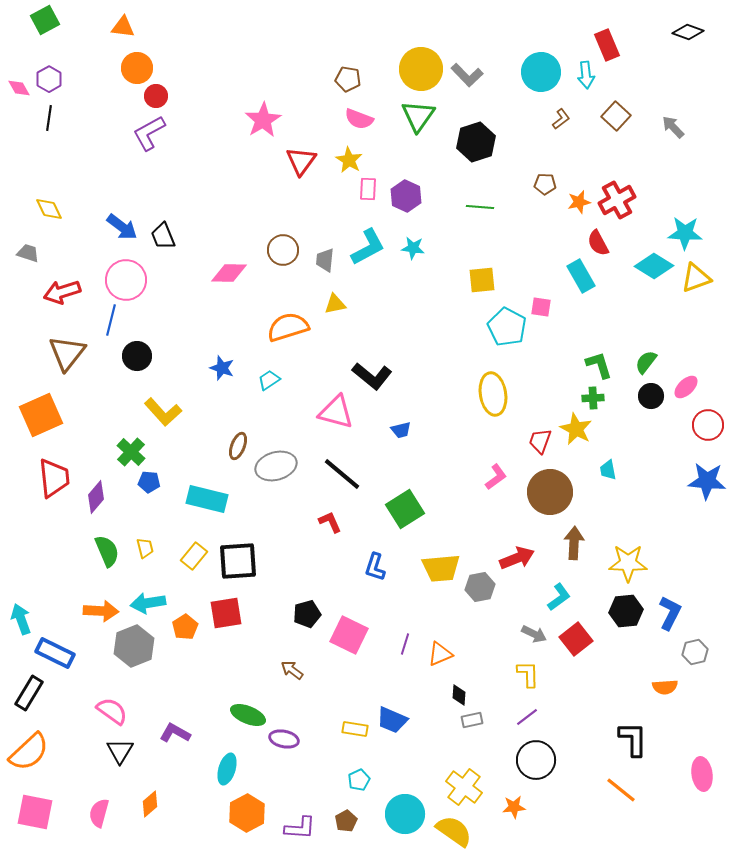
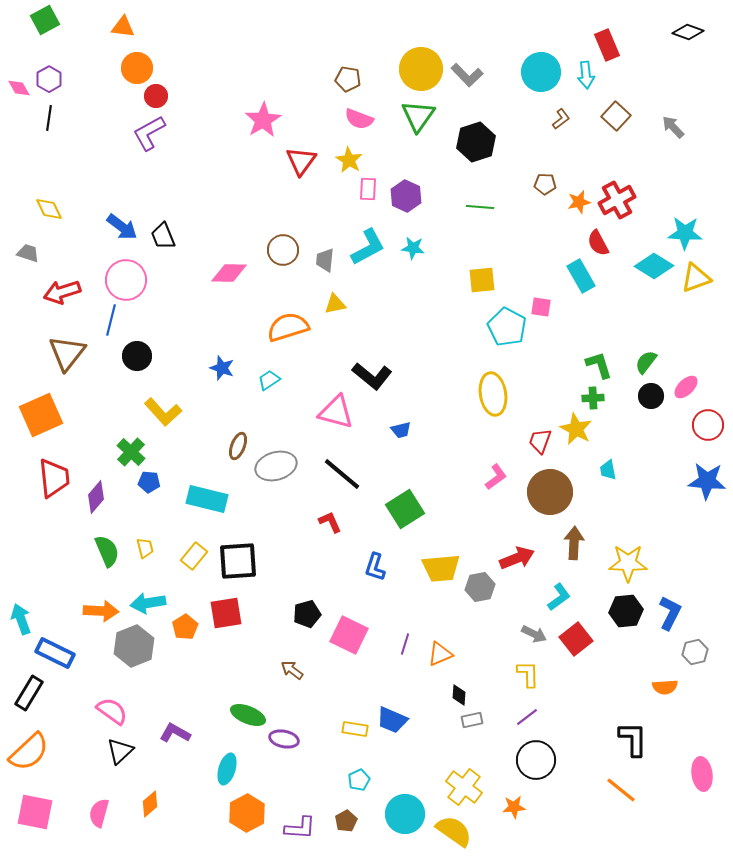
black triangle at (120, 751): rotated 16 degrees clockwise
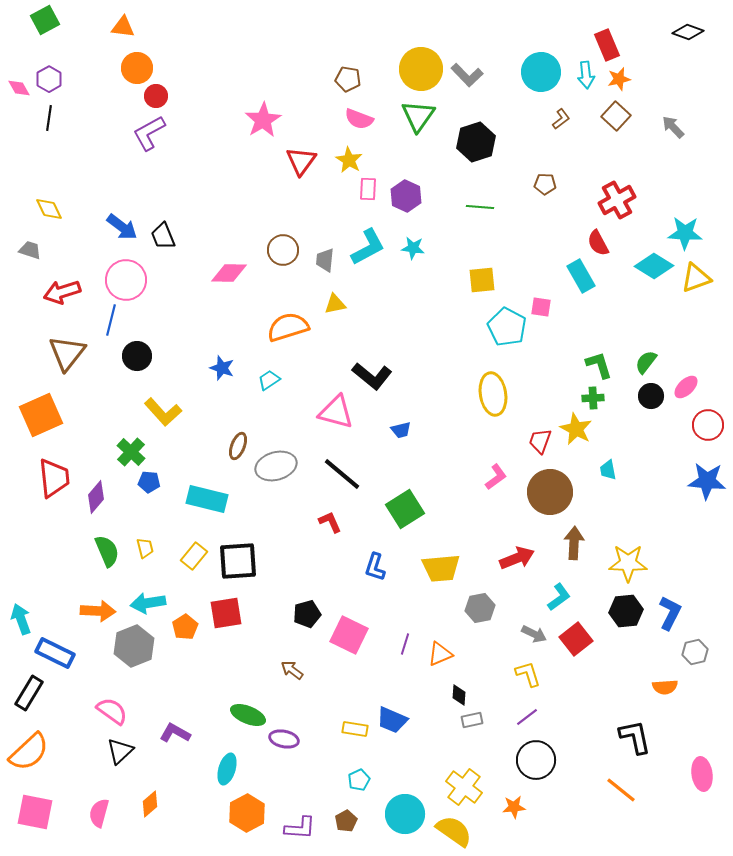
orange star at (579, 202): moved 40 px right, 123 px up
gray trapezoid at (28, 253): moved 2 px right, 3 px up
gray hexagon at (480, 587): moved 21 px down
orange arrow at (101, 611): moved 3 px left
yellow L-shape at (528, 674): rotated 16 degrees counterclockwise
black L-shape at (633, 739): moved 2 px right, 2 px up; rotated 12 degrees counterclockwise
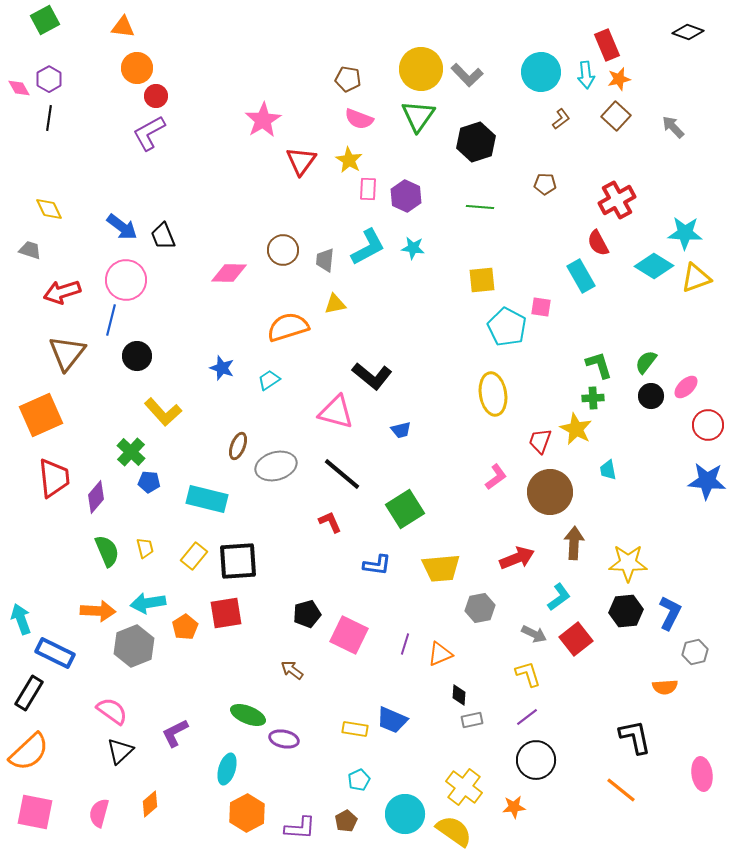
blue L-shape at (375, 567): moved 2 px right, 2 px up; rotated 100 degrees counterclockwise
purple L-shape at (175, 733): rotated 56 degrees counterclockwise
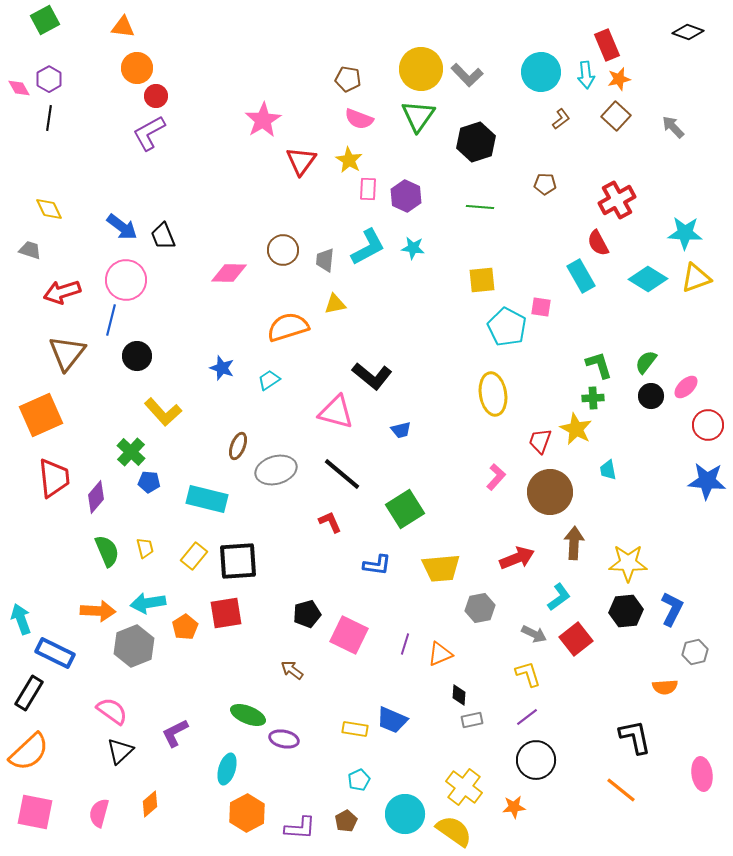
cyan diamond at (654, 266): moved 6 px left, 13 px down
gray ellipse at (276, 466): moved 4 px down
pink L-shape at (496, 477): rotated 12 degrees counterclockwise
blue L-shape at (670, 613): moved 2 px right, 4 px up
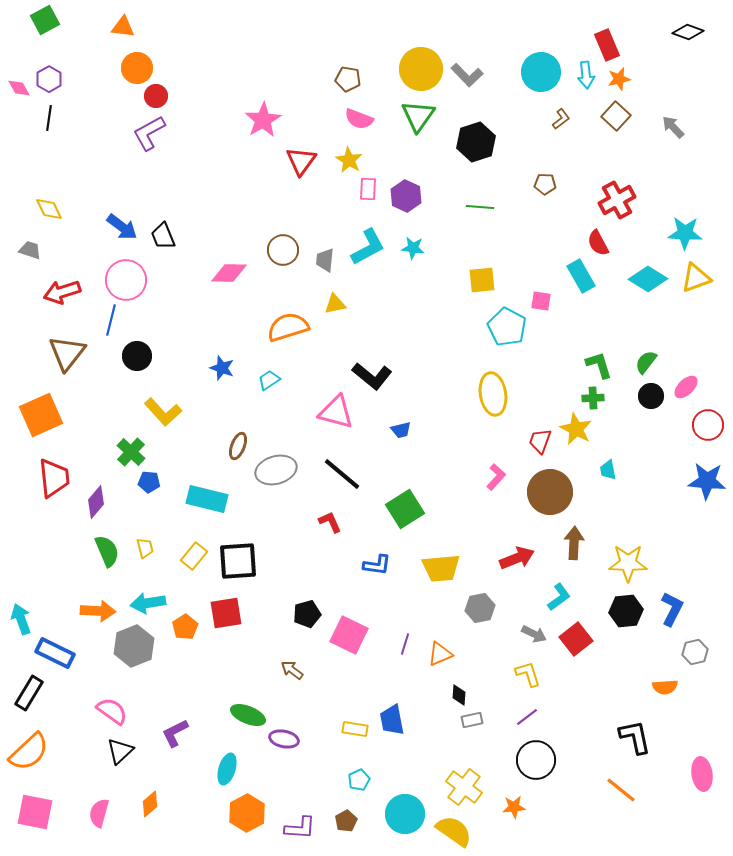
pink square at (541, 307): moved 6 px up
purple diamond at (96, 497): moved 5 px down
blue trapezoid at (392, 720): rotated 56 degrees clockwise
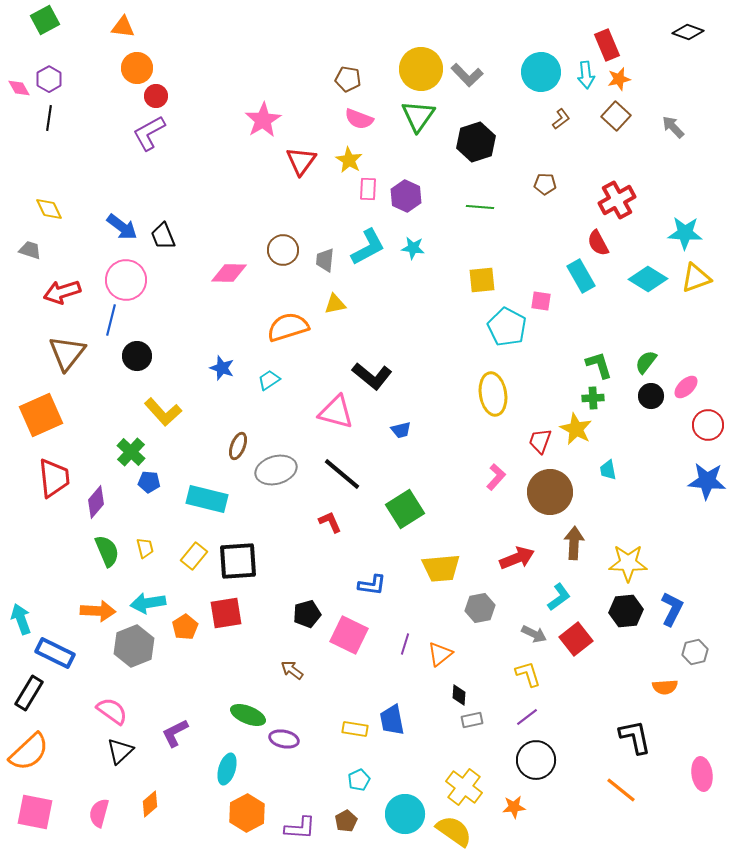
blue L-shape at (377, 565): moved 5 px left, 20 px down
orange triangle at (440, 654): rotated 16 degrees counterclockwise
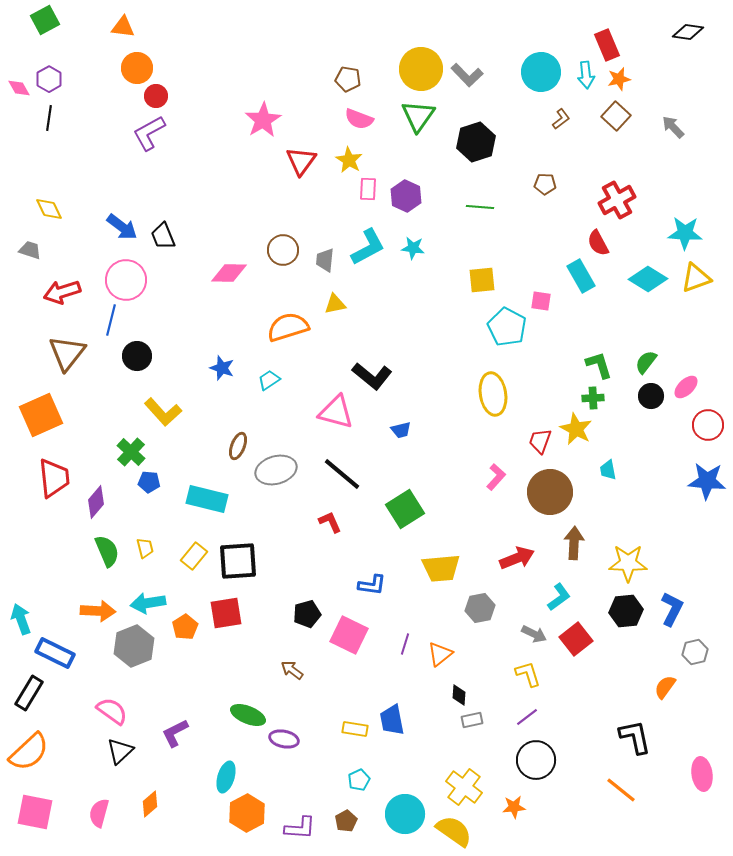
black diamond at (688, 32): rotated 12 degrees counterclockwise
orange semicircle at (665, 687): rotated 130 degrees clockwise
cyan ellipse at (227, 769): moved 1 px left, 8 px down
